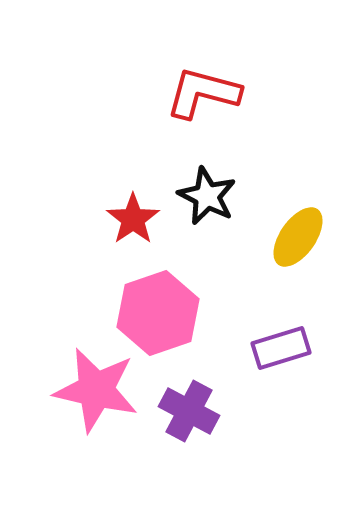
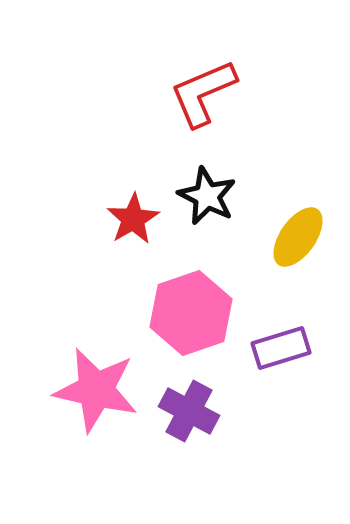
red L-shape: rotated 38 degrees counterclockwise
red star: rotated 4 degrees clockwise
pink hexagon: moved 33 px right
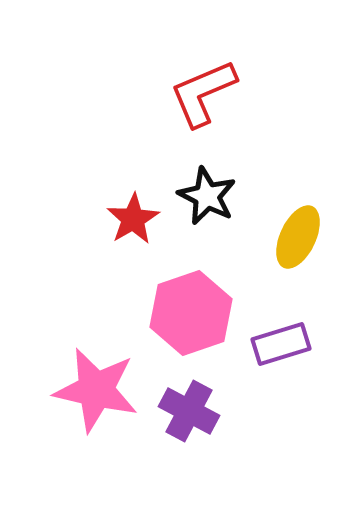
yellow ellipse: rotated 10 degrees counterclockwise
purple rectangle: moved 4 px up
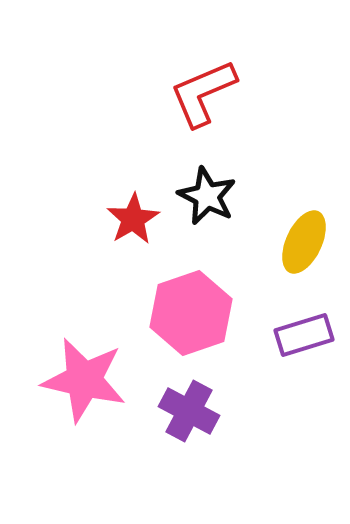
yellow ellipse: moved 6 px right, 5 px down
purple rectangle: moved 23 px right, 9 px up
pink star: moved 12 px left, 10 px up
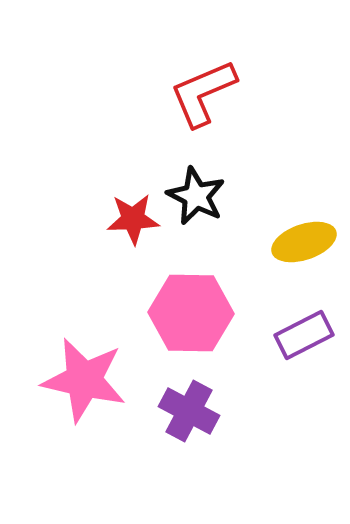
black star: moved 11 px left
red star: rotated 28 degrees clockwise
yellow ellipse: rotated 46 degrees clockwise
pink hexagon: rotated 20 degrees clockwise
purple rectangle: rotated 10 degrees counterclockwise
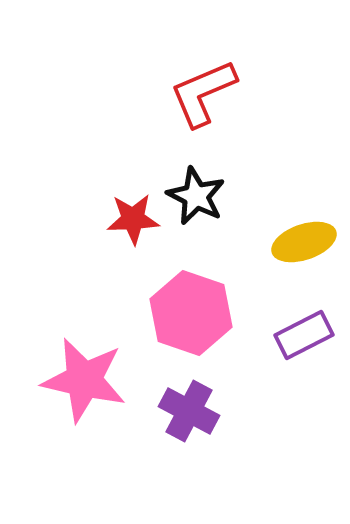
pink hexagon: rotated 18 degrees clockwise
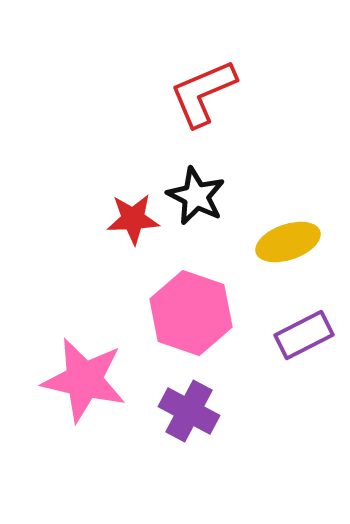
yellow ellipse: moved 16 px left
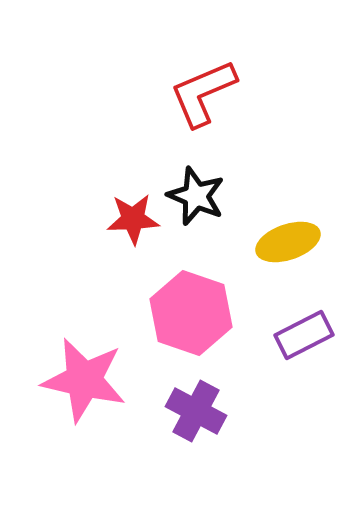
black star: rotated 4 degrees counterclockwise
purple cross: moved 7 px right
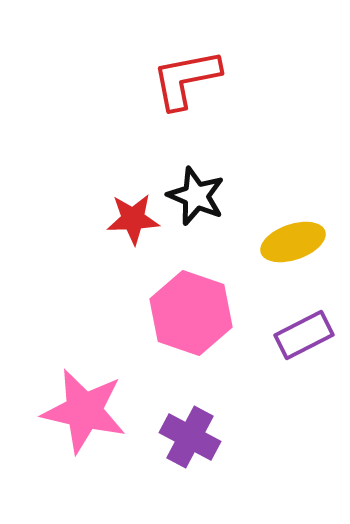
red L-shape: moved 17 px left, 14 px up; rotated 12 degrees clockwise
yellow ellipse: moved 5 px right
pink star: moved 31 px down
purple cross: moved 6 px left, 26 px down
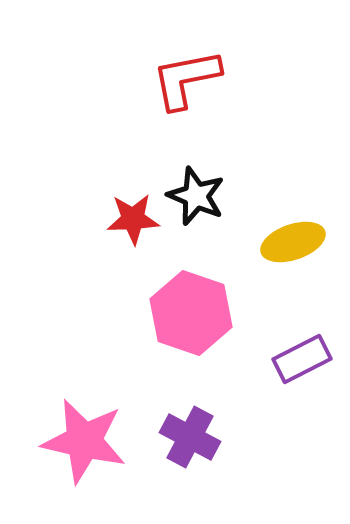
purple rectangle: moved 2 px left, 24 px down
pink star: moved 30 px down
